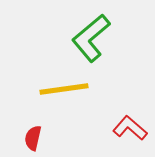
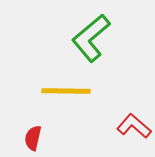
yellow line: moved 2 px right, 2 px down; rotated 9 degrees clockwise
red L-shape: moved 4 px right, 2 px up
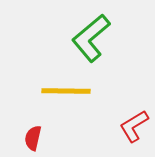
red L-shape: rotated 72 degrees counterclockwise
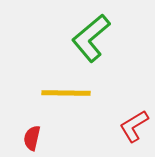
yellow line: moved 2 px down
red semicircle: moved 1 px left
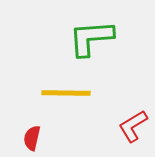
green L-shape: rotated 36 degrees clockwise
red L-shape: moved 1 px left
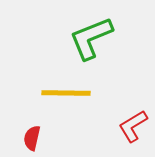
green L-shape: rotated 18 degrees counterclockwise
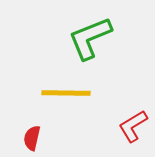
green L-shape: moved 1 px left
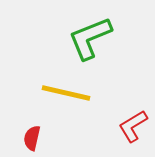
yellow line: rotated 12 degrees clockwise
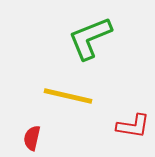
yellow line: moved 2 px right, 3 px down
red L-shape: rotated 140 degrees counterclockwise
